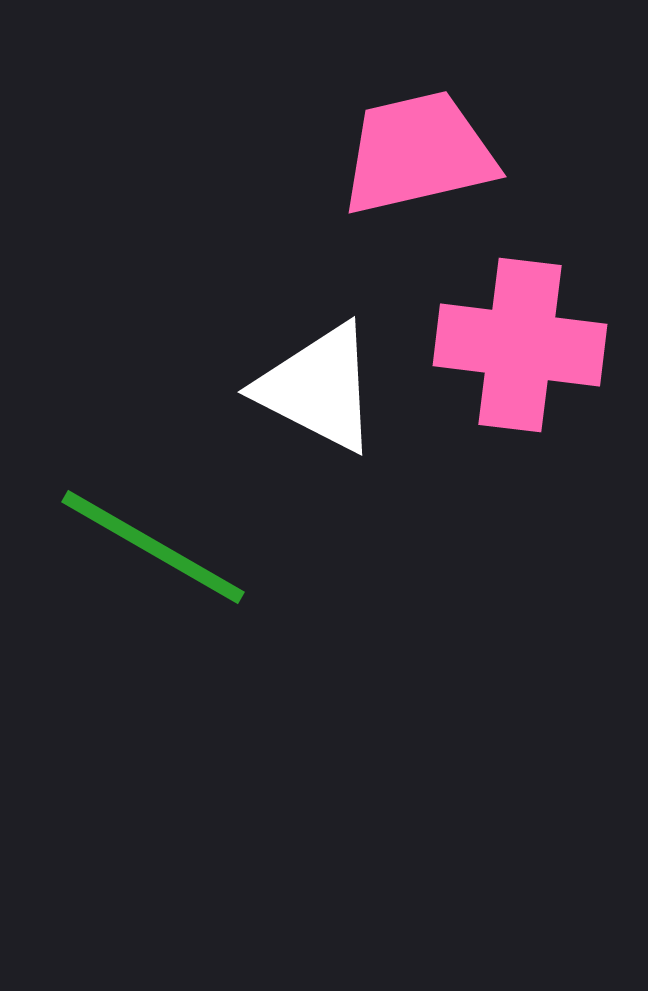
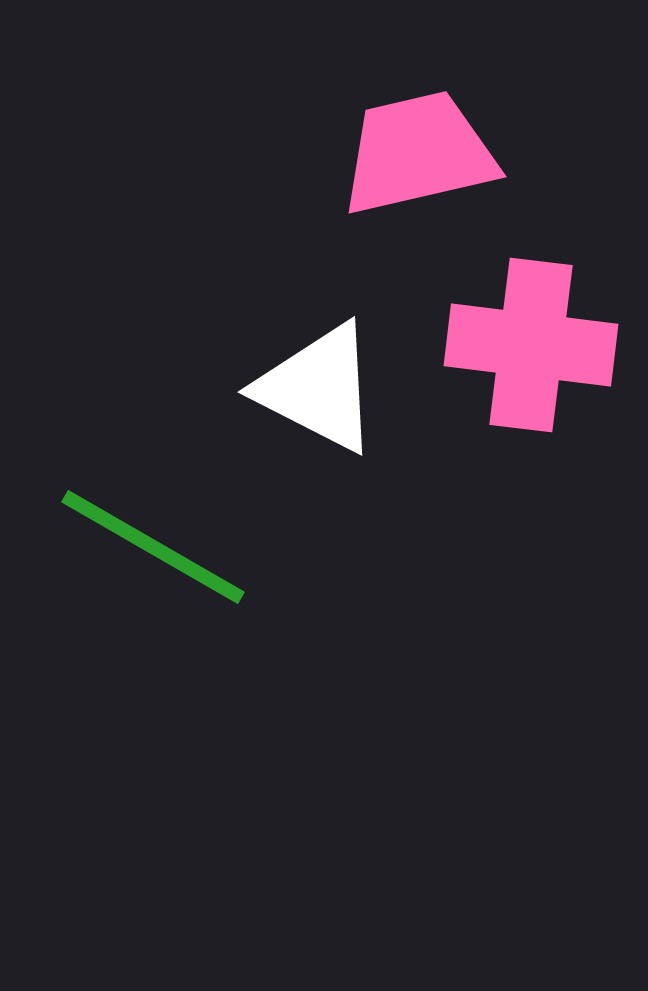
pink cross: moved 11 px right
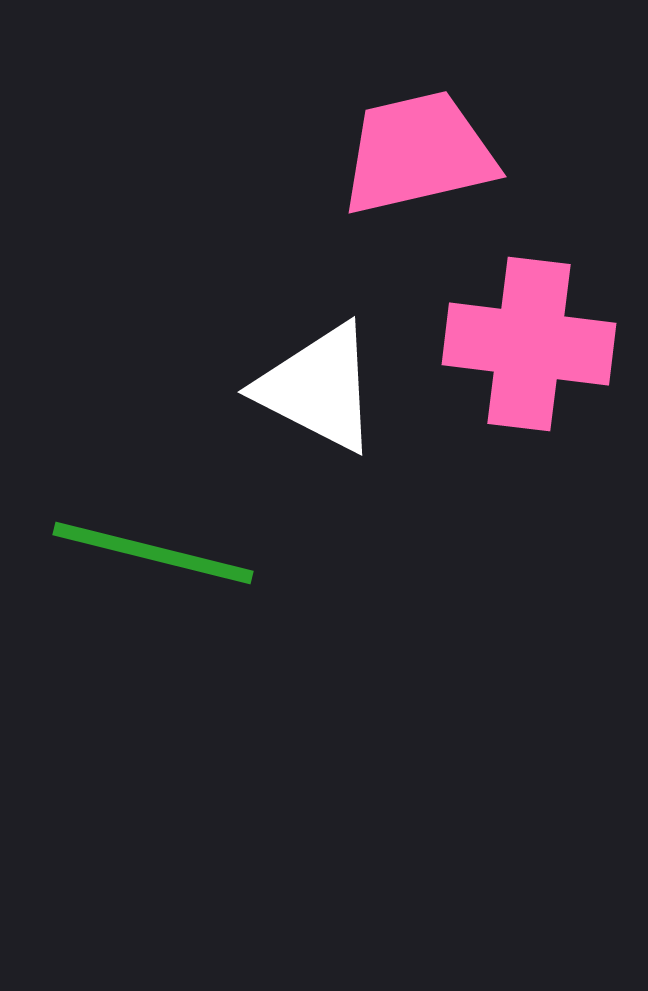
pink cross: moved 2 px left, 1 px up
green line: moved 6 px down; rotated 16 degrees counterclockwise
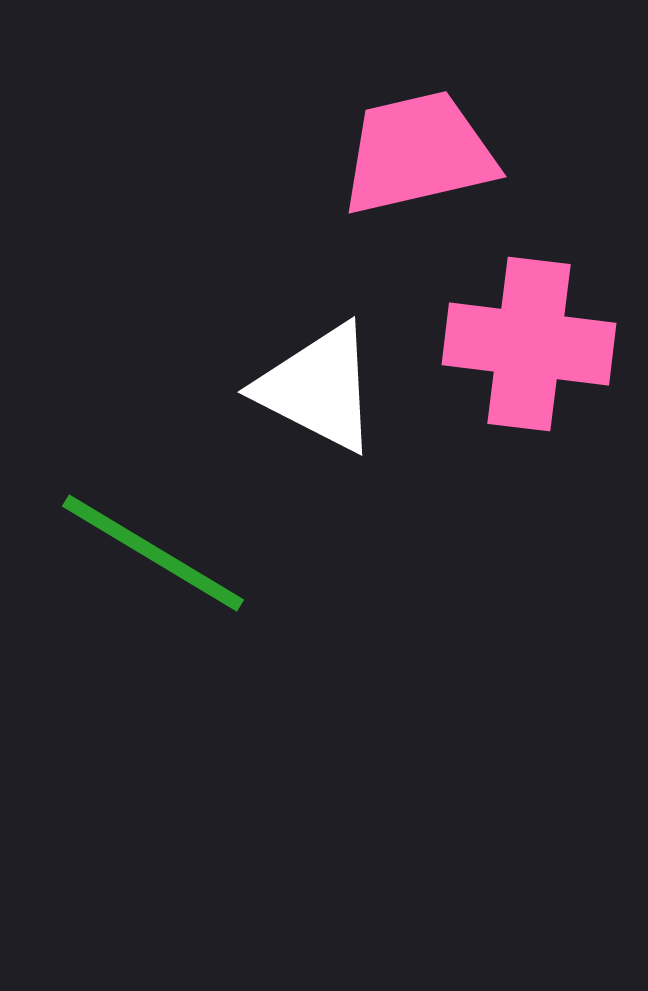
green line: rotated 17 degrees clockwise
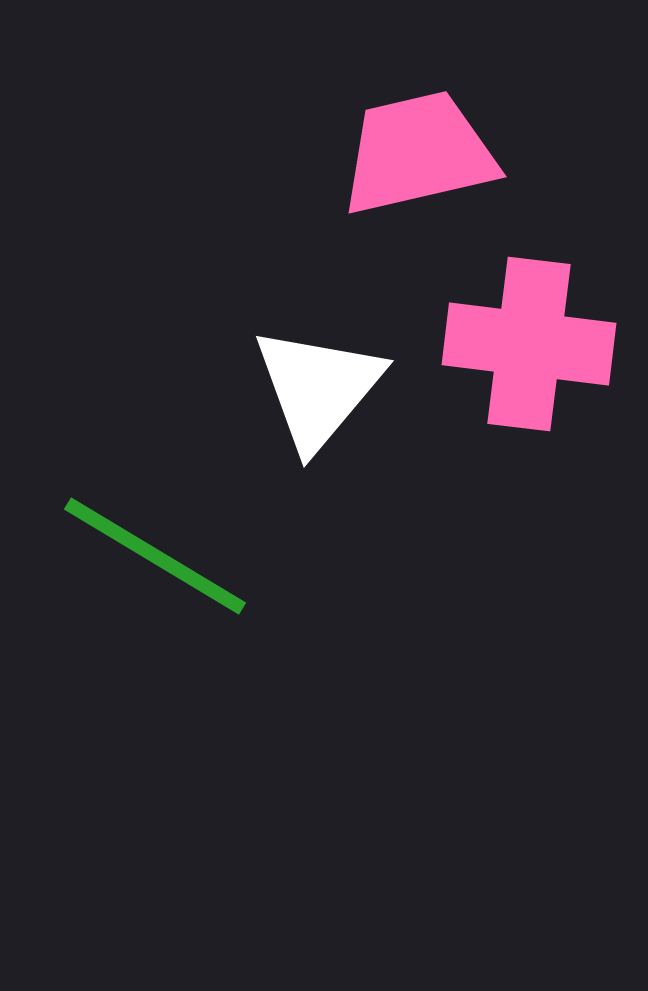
white triangle: rotated 43 degrees clockwise
green line: moved 2 px right, 3 px down
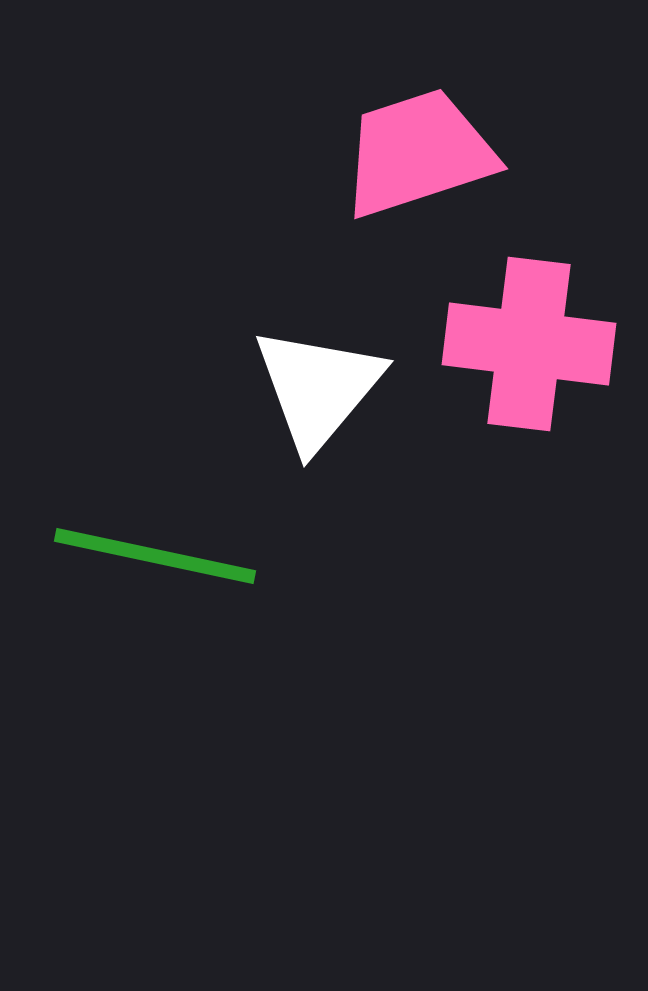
pink trapezoid: rotated 5 degrees counterclockwise
green line: rotated 19 degrees counterclockwise
